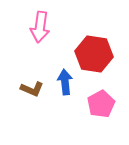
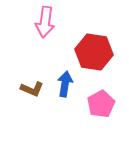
pink arrow: moved 5 px right, 5 px up
red hexagon: moved 2 px up
blue arrow: moved 2 px down; rotated 15 degrees clockwise
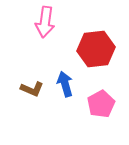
red hexagon: moved 2 px right, 3 px up; rotated 15 degrees counterclockwise
blue arrow: rotated 25 degrees counterclockwise
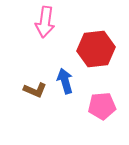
blue arrow: moved 3 px up
brown L-shape: moved 3 px right, 1 px down
pink pentagon: moved 1 px right, 2 px down; rotated 24 degrees clockwise
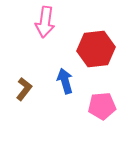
brown L-shape: moved 11 px left, 1 px up; rotated 75 degrees counterclockwise
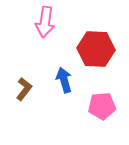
red hexagon: rotated 9 degrees clockwise
blue arrow: moved 1 px left, 1 px up
